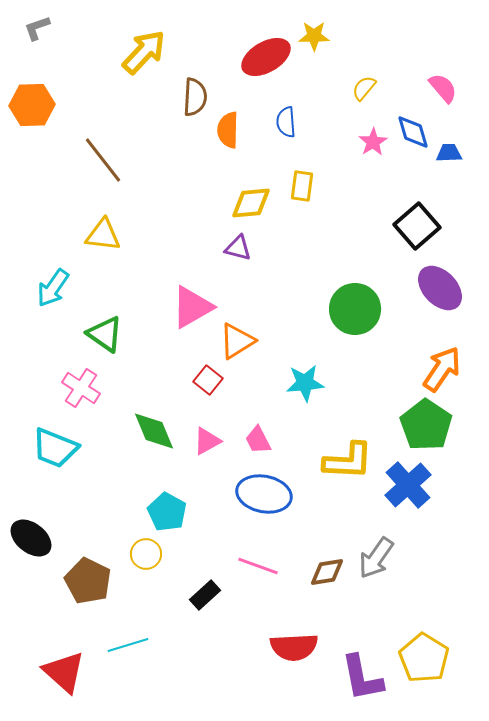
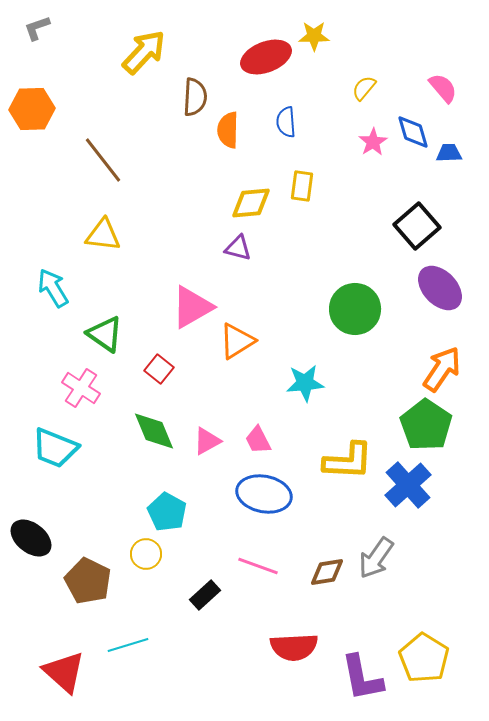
red ellipse at (266, 57): rotated 9 degrees clockwise
orange hexagon at (32, 105): moved 4 px down
cyan arrow at (53, 288): rotated 114 degrees clockwise
red square at (208, 380): moved 49 px left, 11 px up
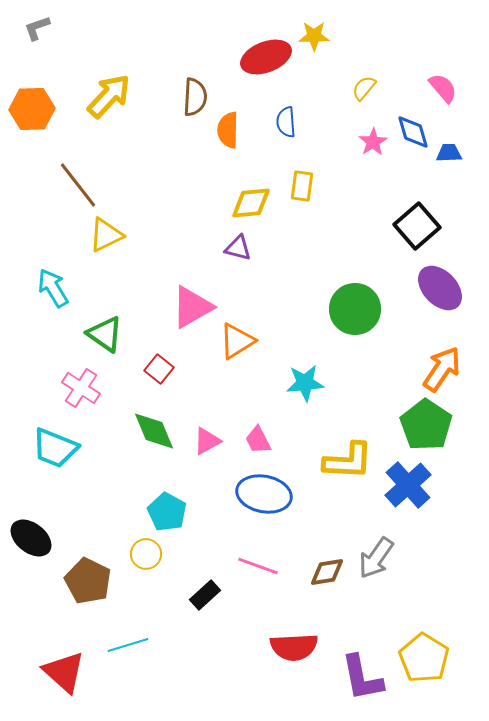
yellow arrow at (144, 52): moved 35 px left, 44 px down
brown line at (103, 160): moved 25 px left, 25 px down
yellow triangle at (103, 235): moved 3 px right; rotated 33 degrees counterclockwise
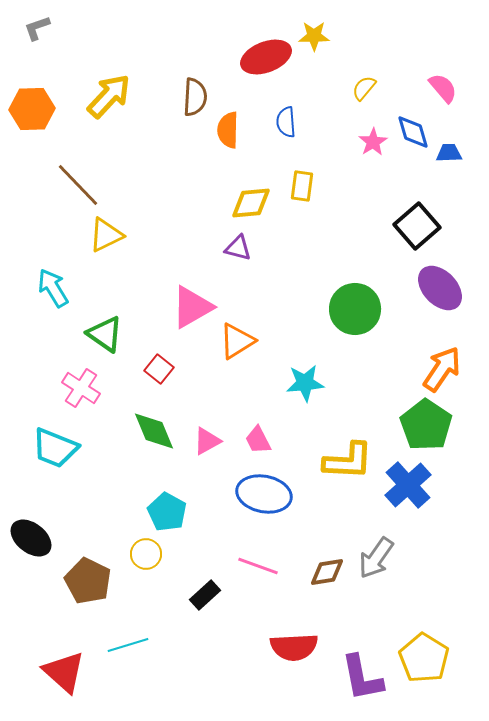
brown line at (78, 185): rotated 6 degrees counterclockwise
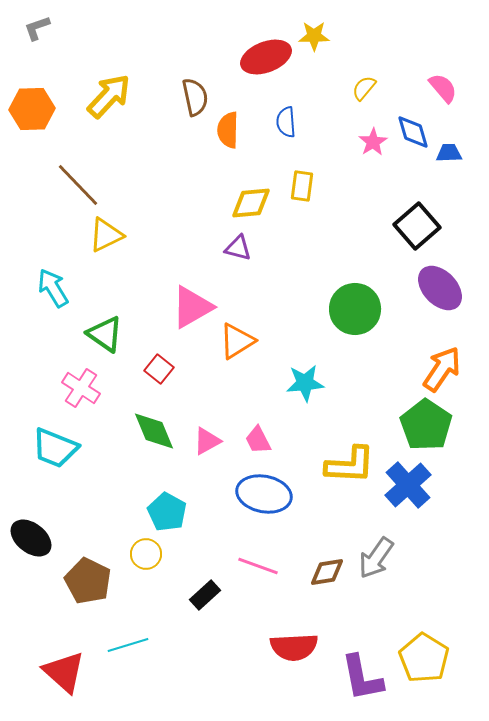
brown semicircle at (195, 97): rotated 15 degrees counterclockwise
yellow L-shape at (348, 461): moved 2 px right, 4 px down
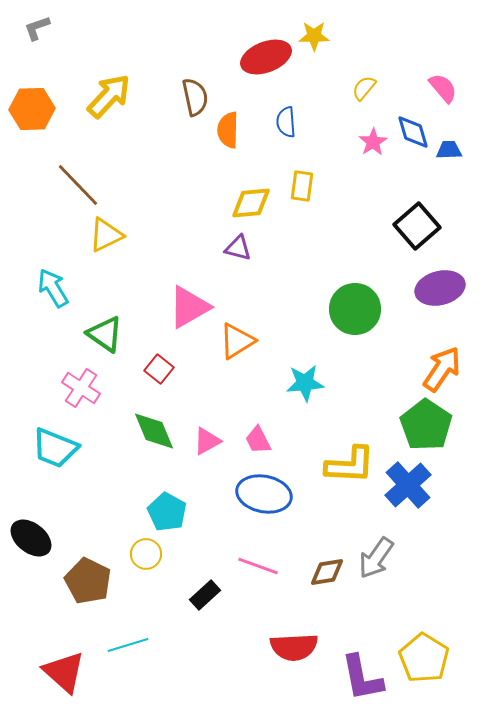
blue trapezoid at (449, 153): moved 3 px up
purple ellipse at (440, 288): rotated 60 degrees counterclockwise
pink triangle at (192, 307): moved 3 px left
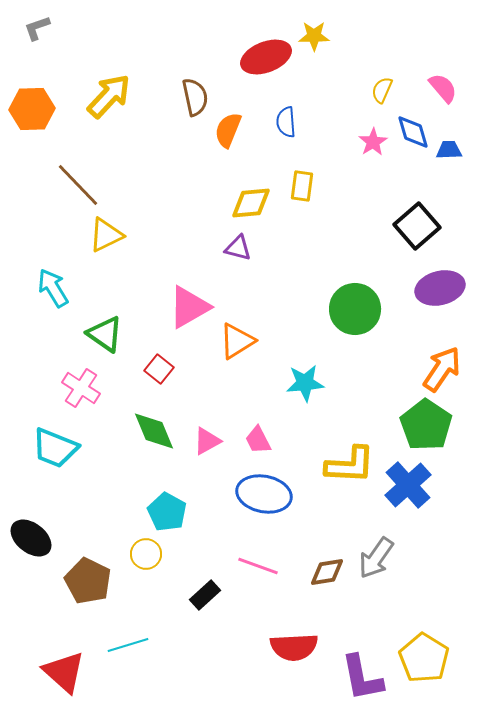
yellow semicircle at (364, 88): moved 18 px right, 2 px down; rotated 16 degrees counterclockwise
orange semicircle at (228, 130): rotated 21 degrees clockwise
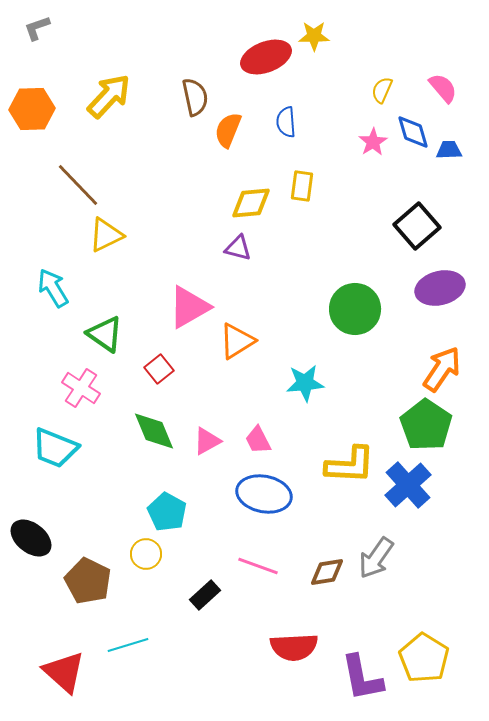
red square at (159, 369): rotated 12 degrees clockwise
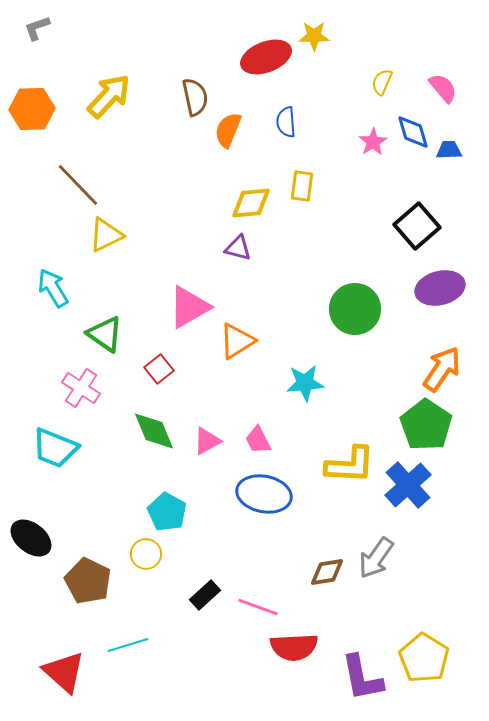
yellow semicircle at (382, 90): moved 8 px up
pink line at (258, 566): moved 41 px down
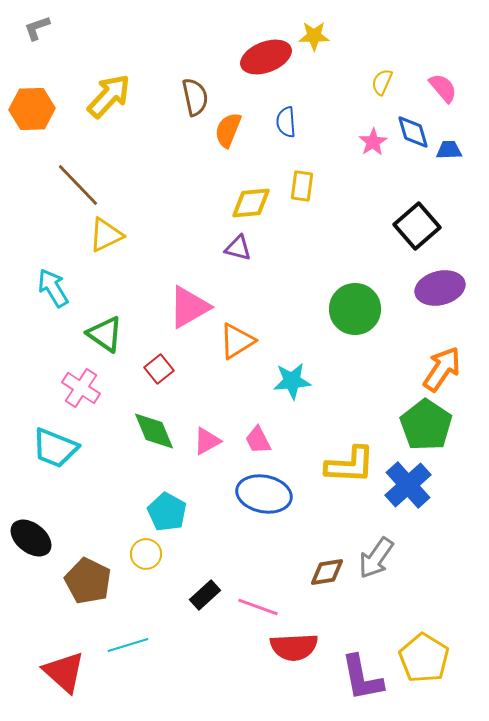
cyan star at (305, 383): moved 13 px left, 2 px up
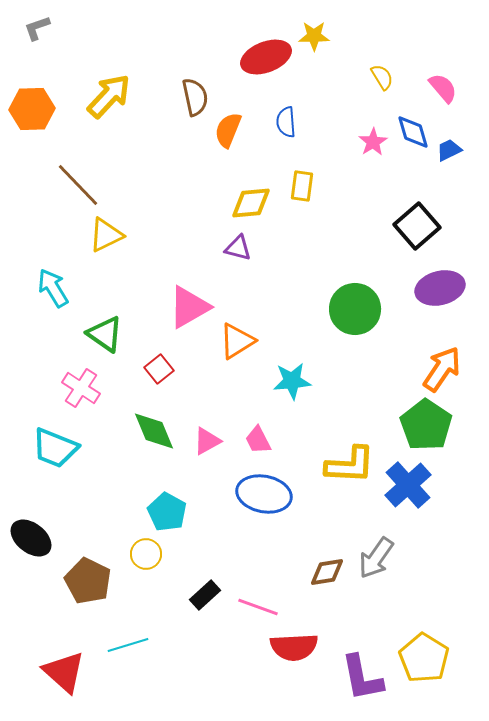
yellow semicircle at (382, 82): moved 5 px up; rotated 124 degrees clockwise
blue trapezoid at (449, 150): rotated 24 degrees counterclockwise
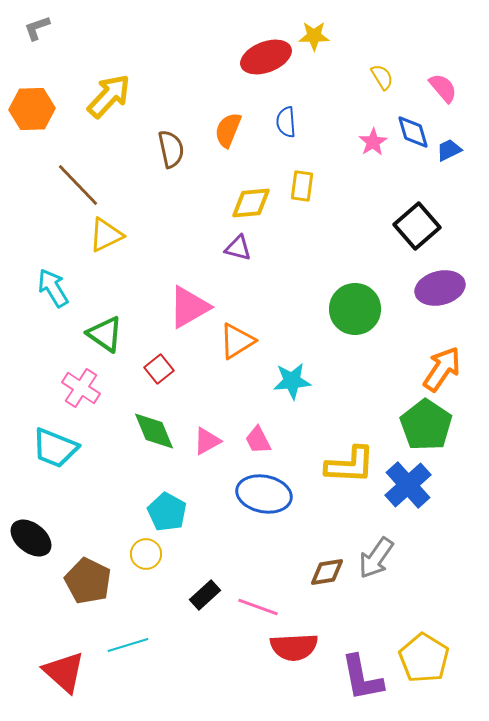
brown semicircle at (195, 97): moved 24 px left, 52 px down
